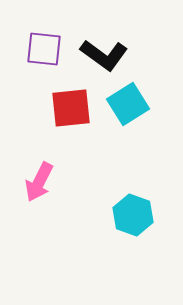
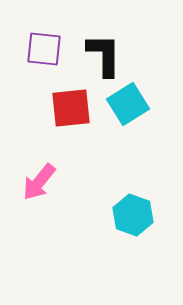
black L-shape: rotated 126 degrees counterclockwise
pink arrow: rotated 12 degrees clockwise
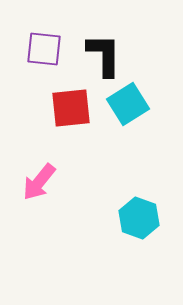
cyan hexagon: moved 6 px right, 3 px down
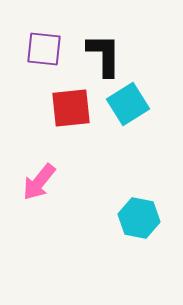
cyan hexagon: rotated 9 degrees counterclockwise
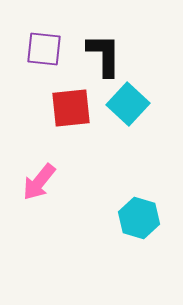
cyan square: rotated 15 degrees counterclockwise
cyan hexagon: rotated 6 degrees clockwise
